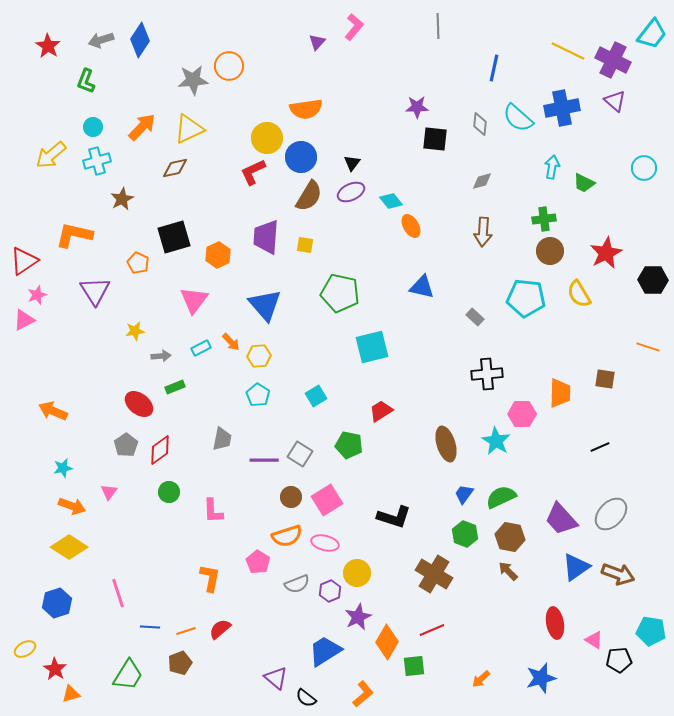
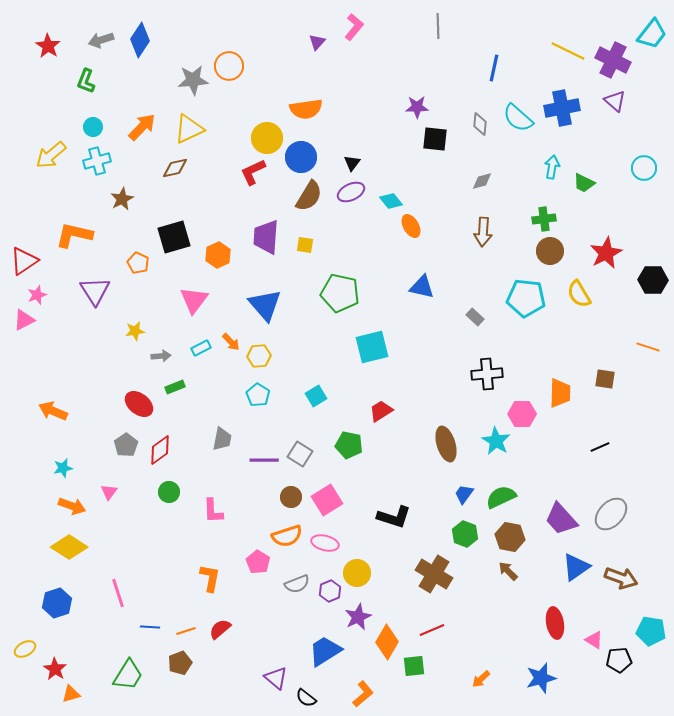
brown arrow at (618, 574): moved 3 px right, 4 px down
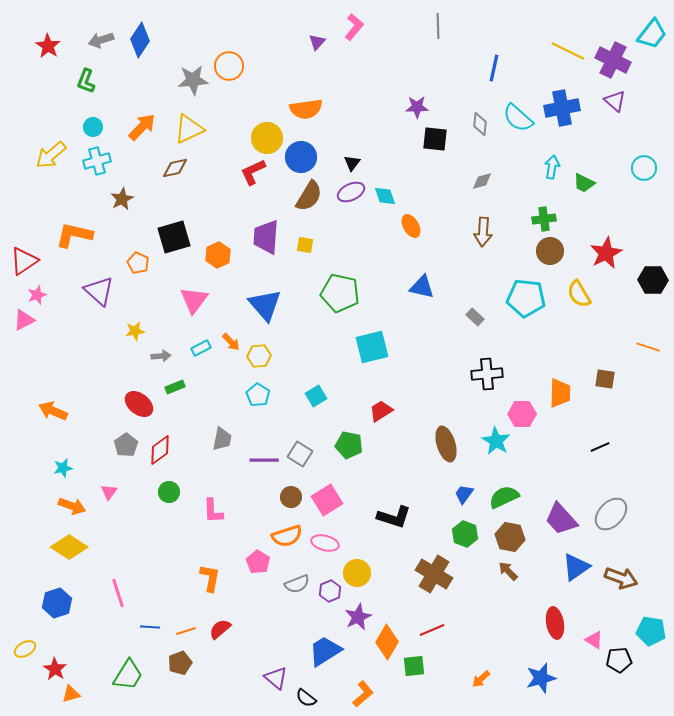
cyan diamond at (391, 201): moved 6 px left, 5 px up; rotated 20 degrees clockwise
purple triangle at (95, 291): moved 4 px right; rotated 16 degrees counterclockwise
green semicircle at (501, 497): moved 3 px right
